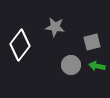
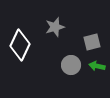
gray star: rotated 24 degrees counterclockwise
white diamond: rotated 12 degrees counterclockwise
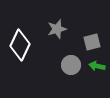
gray star: moved 2 px right, 2 px down
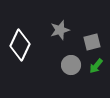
gray star: moved 3 px right, 1 px down
green arrow: moved 1 px left; rotated 63 degrees counterclockwise
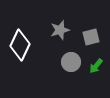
gray square: moved 1 px left, 5 px up
gray circle: moved 3 px up
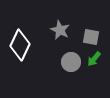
gray star: rotated 30 degrees counterclockwise
gray square: rotated 24 degrees clockwise
green arrow: moved 2 px left, 7 px up
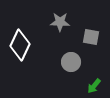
gray star: moved 8 px up; rotated 24 degrees counterclockwise
green arrow: moved 27 px down
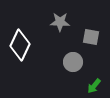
gray circle: moved 2 px right
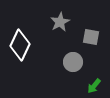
gray star: rotated 30 degrees counterclockwise
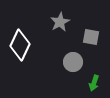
green arrow: moved 3 px up; rotated 21 degrees counterclockwise
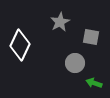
gray circle: moved 2 px right, 1 px down
green arrow: rotated 91 degrees clockwise
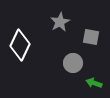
gray circle: moved 2 px left
